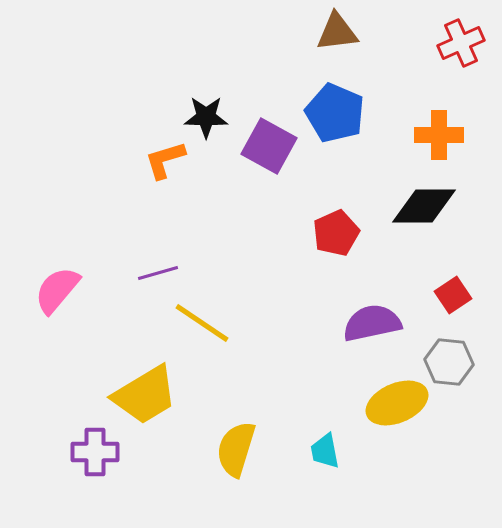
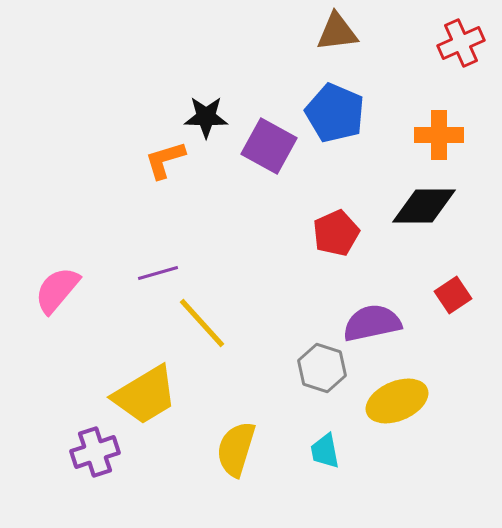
yellow line: rotated 14 degrees clockwise
gray hexagon: moved 127 px left, 6 px down; rotated 12 degrees clockwise
yellow ellipse: moved 2 px up
purple cross: rotated 18 degrees counterclockwise
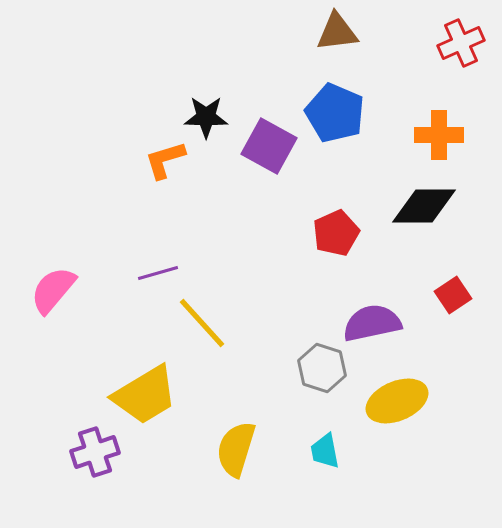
pink semicircle: moved 4 px left
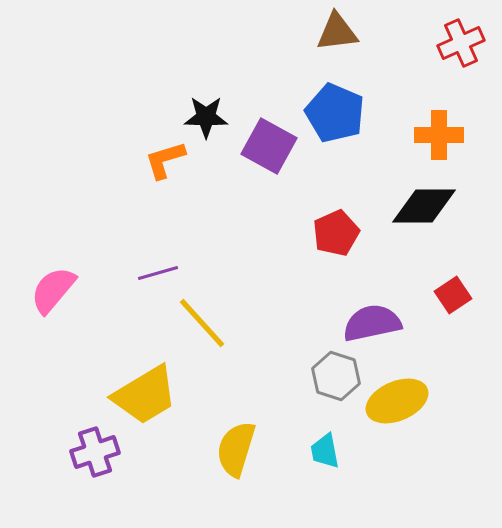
gray hexagon: moved 14 px right, 8 px down
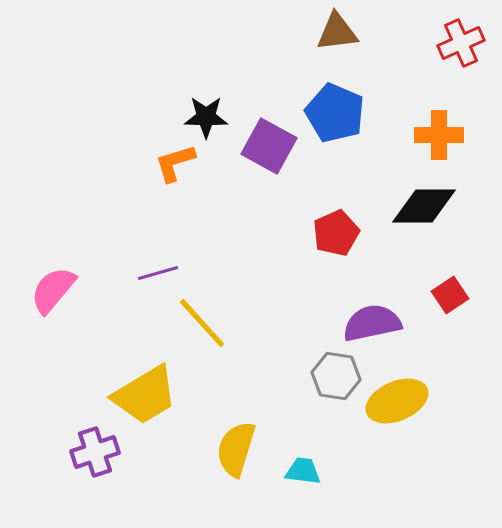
orange L-shape: moved 10 px right, 3 px down
red square: moved 3 px left
gray hexagon: rotated 9 degrees counterclockwise
cyan trapezoid: moved 22 px left, 20 px down; rotated 108 degrees clockwise
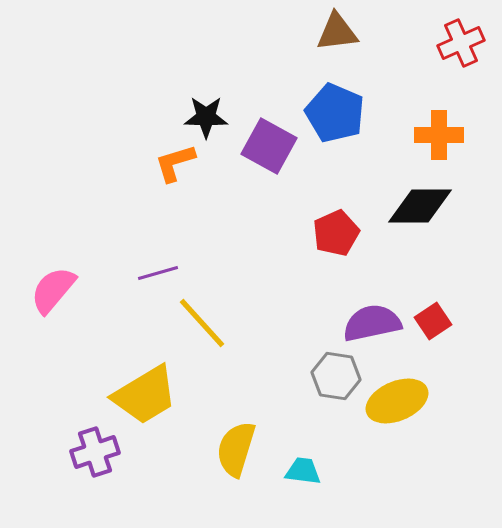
black diamond: moved 4 px left
red square: moved 17 px left, 26 px down
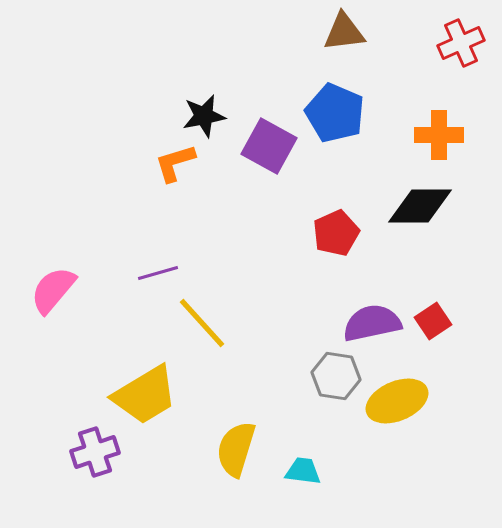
brown triangle: moved 7 px right
black star: moved 2 px left, 1 px up; rotated 12 degrees counterclockwise
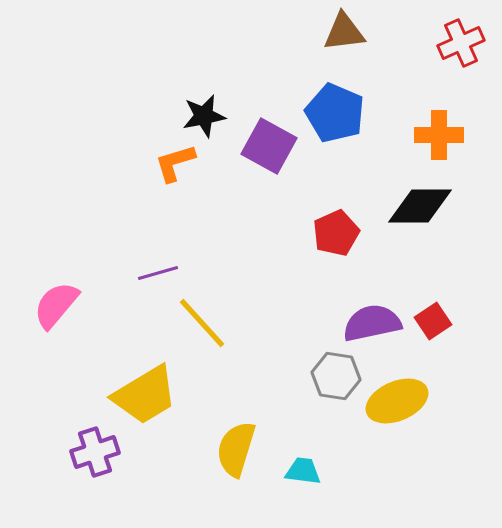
pink semicircle: moved 3 px right, 15 px down
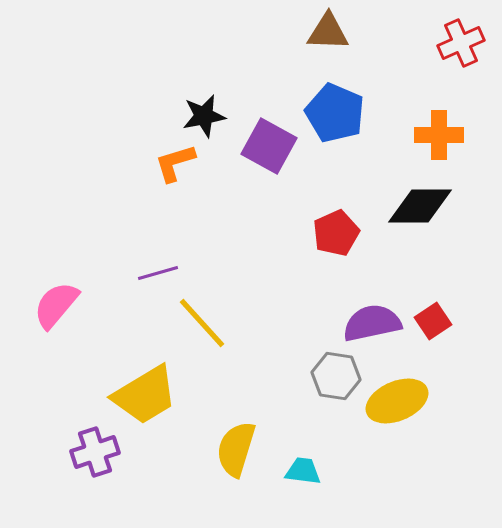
brown triangle: moved 16 px left; rotated 9 degrees clockwise
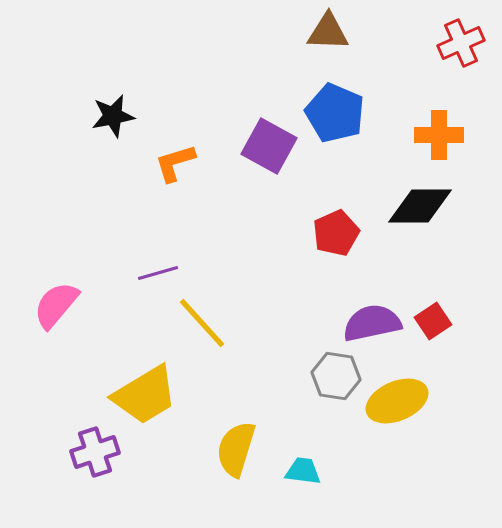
black star: moved 91 px left
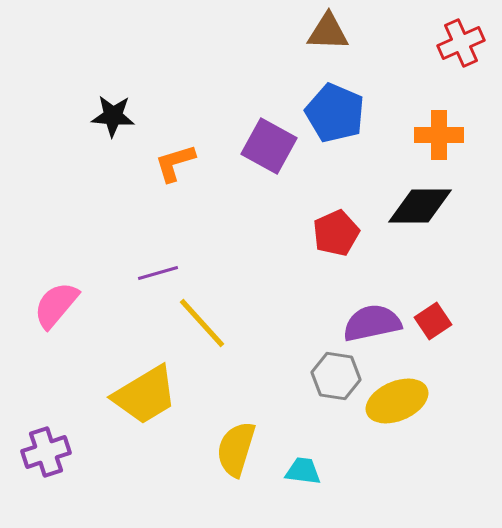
black star: rotated 15 degrees clockwise
purple cross: moved 49 px left
